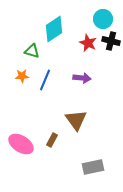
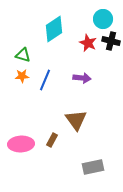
green triangle: moved 9 px left, 4 px down
pink ellipse: rotated 35 degrees counterclockwise
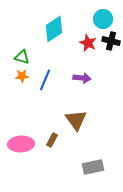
green triangle: moved 1 px left, 2 px down
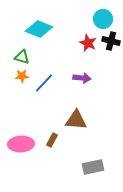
cyan diamond: moved 15 px left; rotated 56 degrees clockwise
blue line: moved 1 px left, 3 px down; rotated 20 degrees clockwise
brown triangle: rotated 50 degrees counterclockwise
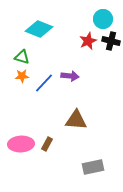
red star: moved 2 px up; rotated 24 degrees clockwise
purple arrow: moved 12 px left, 2 px up
brown rectangle: moved 5 px left, 4 px down
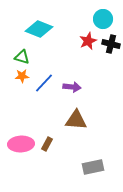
black cross: moved 3 px down
purple arrow: moved 2 px right, 11 px down
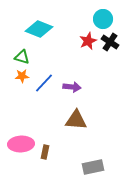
black cross: moved 1 px left, 2 px up; rotated 18 degrees clockwise
brown rectangle: moved 2 px left, 8 px down; rotated 16 degrees counterclockwise
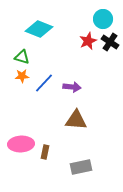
gray rectangle: moved 12 px left
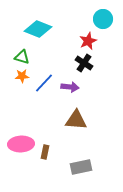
cyan diamond: moved 1 px left
black cross: moved 26 px left, 21 px down
purple arrow: moved 2 px left
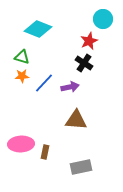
red star: moved 1 px right
purple arrow: rotated 18 degrees counterclockwise
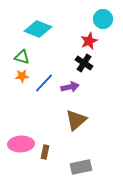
brown triangle: rotated 45 degrees counterclockwise
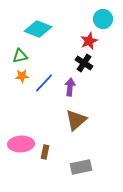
green triangle: moved 2 px left, 1 px up; rotated 28 degrees counterclockwise
purple arrow: rotated 72 degrees counterclockwise
